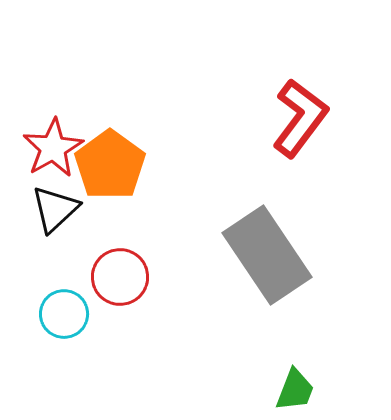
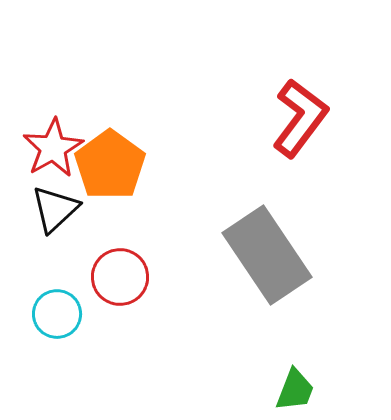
cyan circle: moved 7 px left
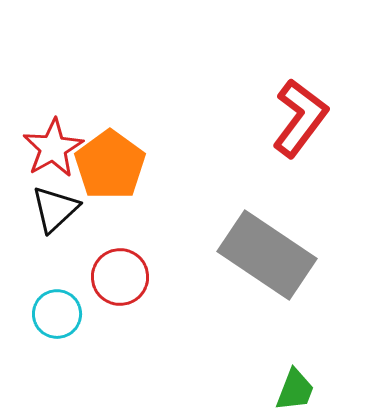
gray rectangle: rotated 22 degrees counterclockwise
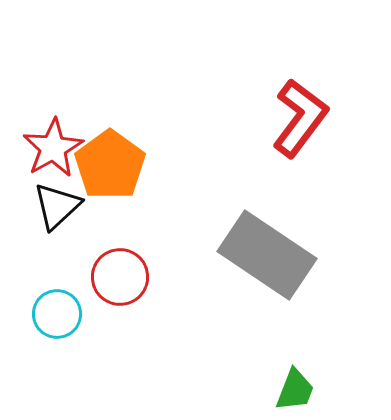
black triangle: moved 2 px right, 3 px up
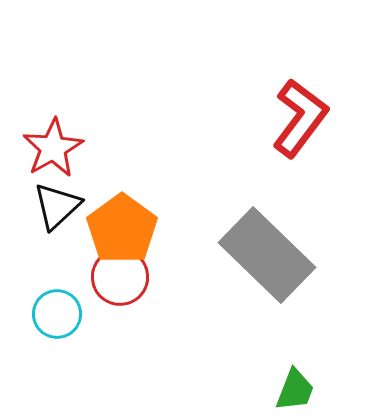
orange pentagon: moved 12 px right, 64 px down
gray rectangle: rotated 10 degrees clockwise
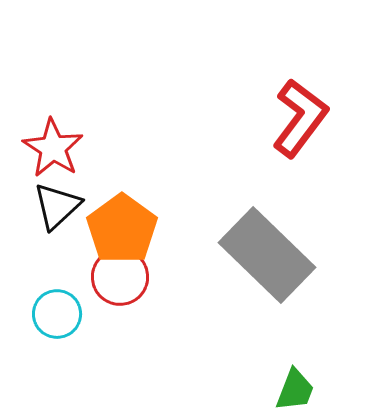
red star: rotated 10 degrees counterclockwise
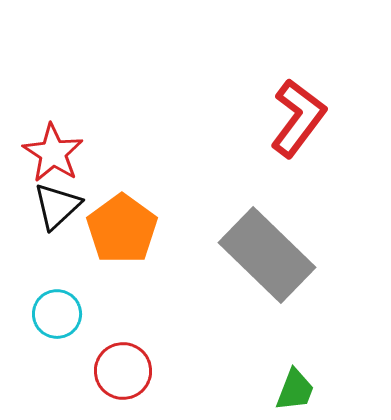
red L-shape: moved 2 px left
red star: moved 5 px down
red circle: moved 3 px right, 94 px down
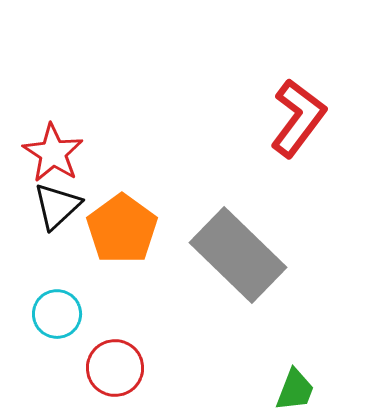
gray rectangle: moved 29 px left
red circle: moved 8 px left, 3 px up
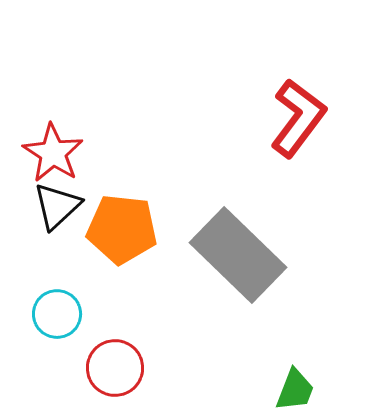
orange pentagon: rotated 30 degrees counterclockwise
